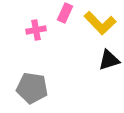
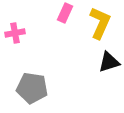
yellow L-shape: rotated 112 degrees counterclockwise
pink cross: moved 21 px left, 3 px down
black triangle: moved 2 px down
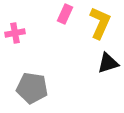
pink rectangle: moved 1 px down
black triangle: moved 1 px left, 1 px down
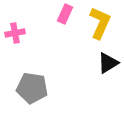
black triangle: rotated 15 degrees counterclockwise
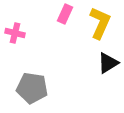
pink cross: rotated 24 degrees clockwise
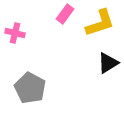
pink rectangle: rotated 12 degrees clockwise
yellow L-shape: rotated 48 degrees clockwise
gray pentagon: moved 2 px left; rotated 20 degrees clockwise
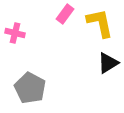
yellow L-shape: rotated 84 degrees counterclockwise
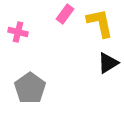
pink cross: moved 3 px right, 1 px up
gray pentagon: rotated 8 degrees clockwise
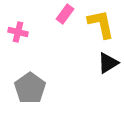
yellow L-shape: moved 1 px right, 1 px down
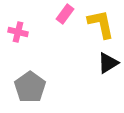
gray pentagon: moved 1 px up
